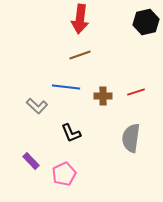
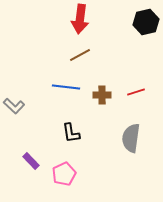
brown line: rotated 10 degrees counterclockwise
brown cross: moved 1 px left, 1 px up
gray L-shape: moved 23 px left
black L-shape: rotated 15 degrees clockwise
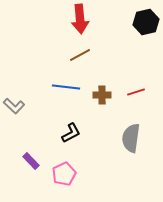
red arrow: rotated 12 degrees counterclockwise
black L-shape: rotated 110 degrees counterclockwise
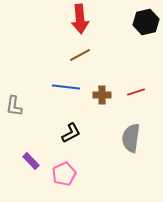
gray L-shape: rotated 55 degrees clockwise
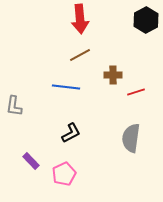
black hexagon: moved 2 px up; rotated 15 degrees counterclockwise
brown cross: moved 11 px right, 20 px up
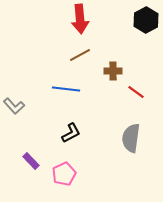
brown cross: moved 4 px up
blue line: moved 2 px down
red line: rotated 54 degrees clockwise
gray L-shape: rotated 50 degrees counterclockwise
